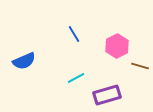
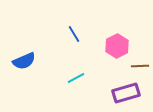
brown line: rotated 18 degrees counterclockwise
purple rectangle: moved 19 px right, 2 px up
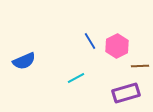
blue line: moved 16 px right, 7 px down
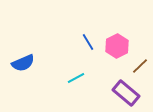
blue line: moved 2 px left, 1 px down
blue semicircle: moved 1 px left, 2 px down
brown line: rotated 42 degrees counterclockwise
purple rectangle: rotated 56 degrees clockwise
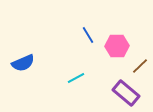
blue line: moved 7 px up
pink hexagon: rotated 25 degrees clockwise
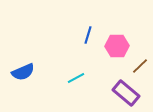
blue line: rotated 48 degrees clockwise
blue semicircle: moved 9 px down
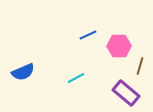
blue line: rotated 48 degrees clockwise
pink hexagon: moved 2 px right
brown line: rotated 30 degrees counterclockwise
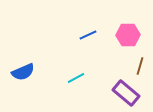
pink hexagon: moved 9 px right, 11 px up
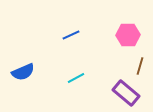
blue line: moved 17 px left
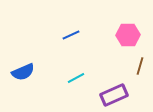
purple rectangle: moved 12 px left, 2 px down; rotated 64 degrees counterclockwise
